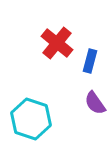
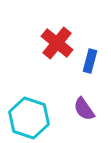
purple semicircle: moved 11 px left, 6 px down
cyan hexagon: moved 2 px left, 1 px up
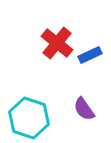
blue rectangle: moved 6 px up; rotated 50 degrees clockwise
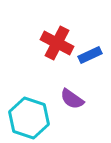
red cross: rotated 12 degrees counterclockwise
purple semicircle: moved 12 px left, 10 px up; rotated 20 degrees counterclockwise
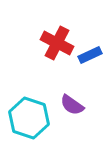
purple semicircle: moved 6 px down
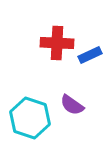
red cross: rotated 24 degrees counterclockwise
cyan hexagon: moved 1 px right
